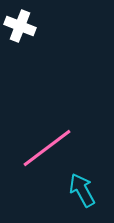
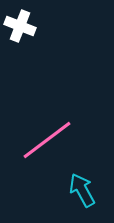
pink line: moved 8 px up
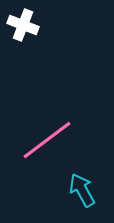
white cross: moved 3 px right, 1 px up
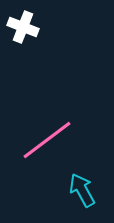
white cross: moved 2 px down
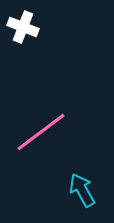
pink line: moved 6 px left, 8 px up
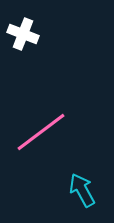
white cross: moved 7 px down
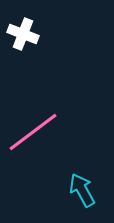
pink line: moved 8 px left
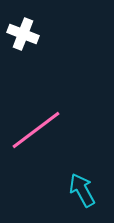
pink line: moved 3 px right, 2 px up
